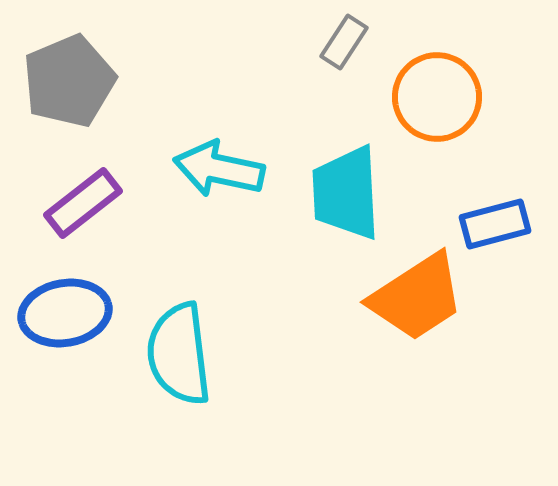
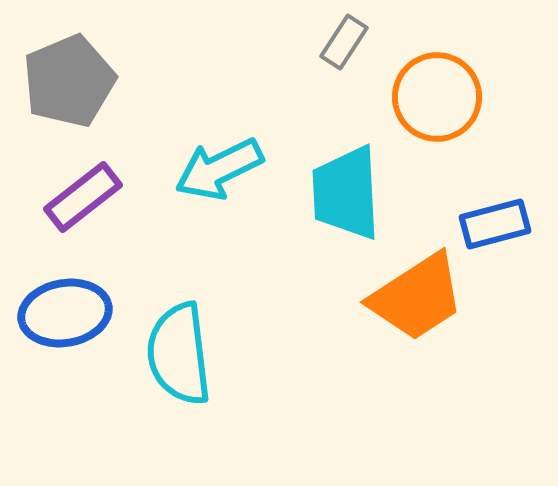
cyan arrow: rotated 38 degrees counterclockwise
purple rectangle: moved 6 px up
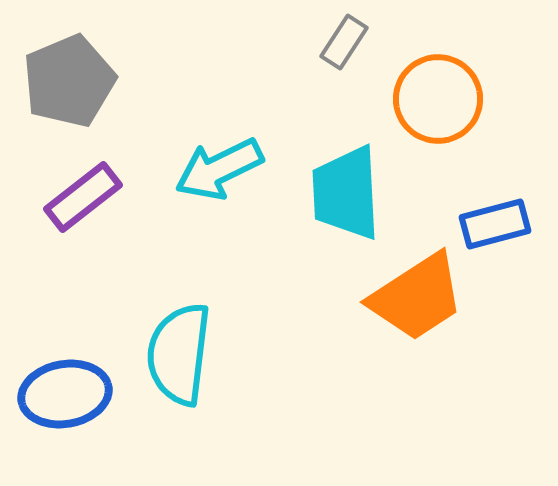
orange circle: moved 1 px right, 2 px down
blue ellipse: moved 81 px down
cyan semicircle: rotated 14 degrees clockwise
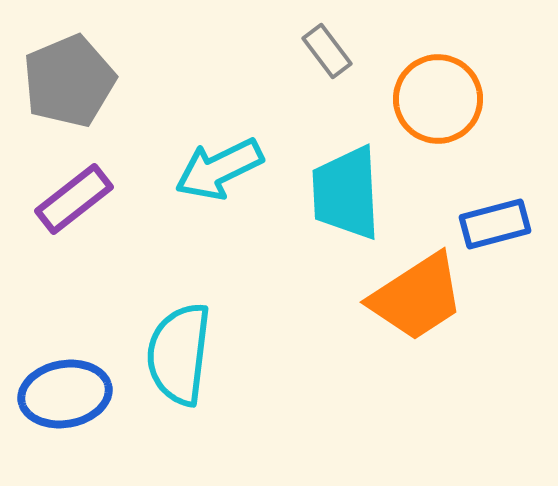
gray rectangle: moved 17 px left, 9 px down; rotated 70 degrees counterclockwise
purple rectangle: moved 9 px left, 2 px down
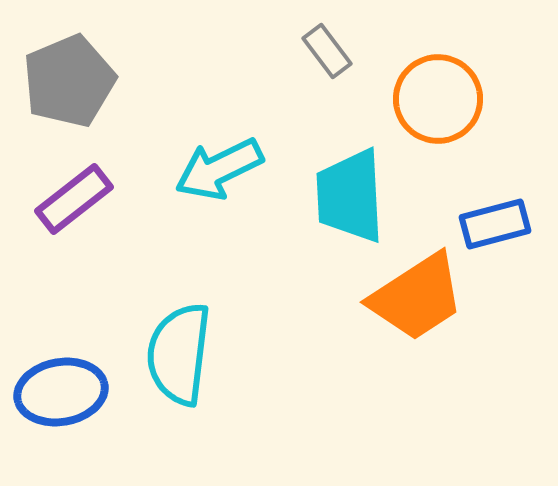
cyan trapezoid: moved 4 px right, 3 px down
blue ellipse: moved 4 px left, 2 px up
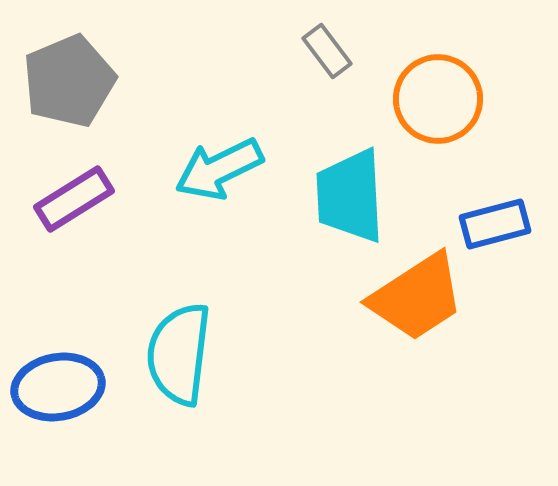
purple rectangle: rotated 6 degrees clockwise
blue ellipse: moved 3 px left, 5 px up
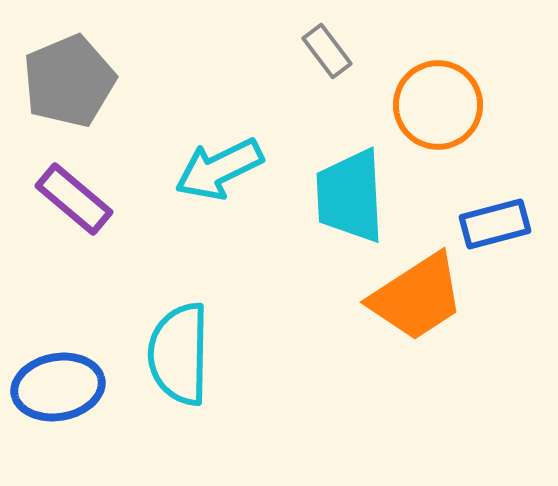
orange circle: moved 6 px down
purple rectangle: rotated 72 degrees clockwise
cyan semicircle: rotated 6 degrees counterclockwise
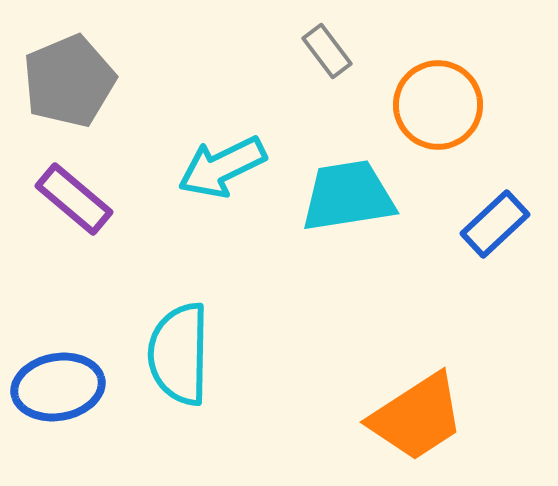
cyan arrow: moved 3 px right, 2 px up
cyan trapezoid: moved 2 px left; rotated 84 degrees clockwise
blue rectangle: rotated 28 degrees counterclockwise
orange trapezoid: moved 120 px down
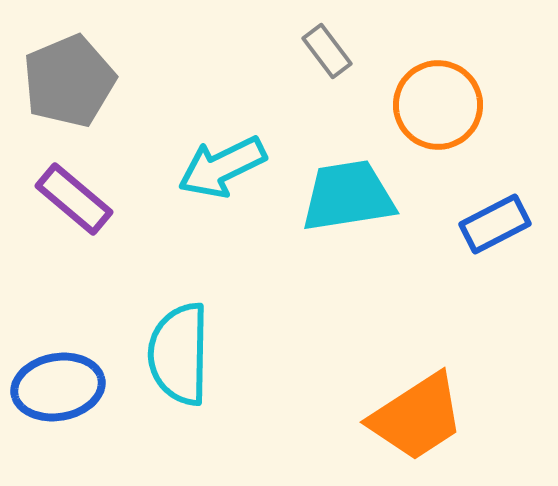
blue rectangle: rotated 16 degrees clockwise
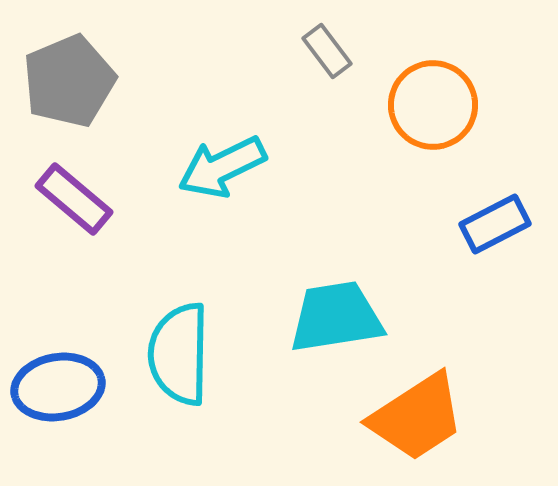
orange circle: moved 5 px left
cyan trapezoid: moved 12 px left, 121 px down
